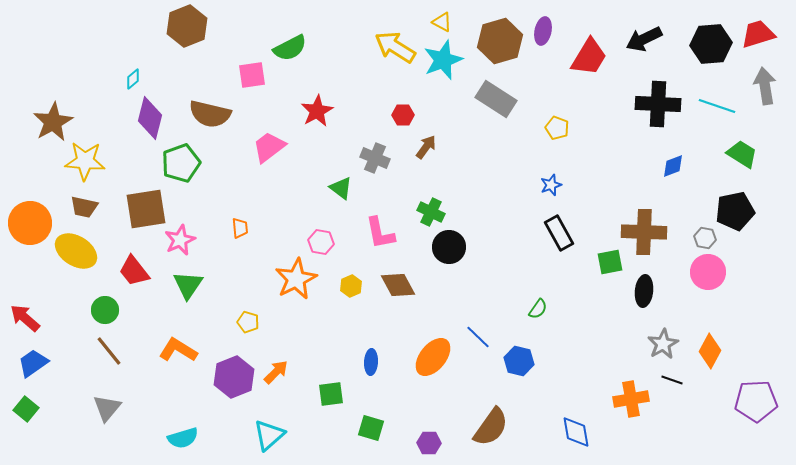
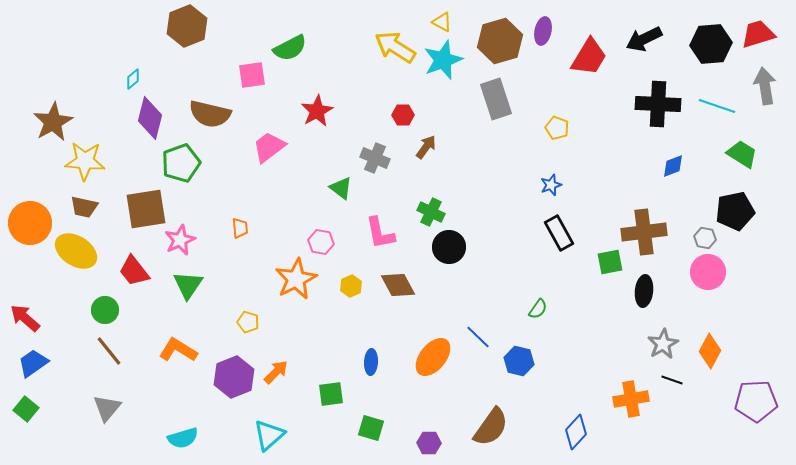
gray rectangle at (496, 99): rotated 39 degrees clockwise
brown cross at (644, 232): rotated 9 degrees counterclockwise
blue diamond at (576, 432): rotated 52 degrees clockwise
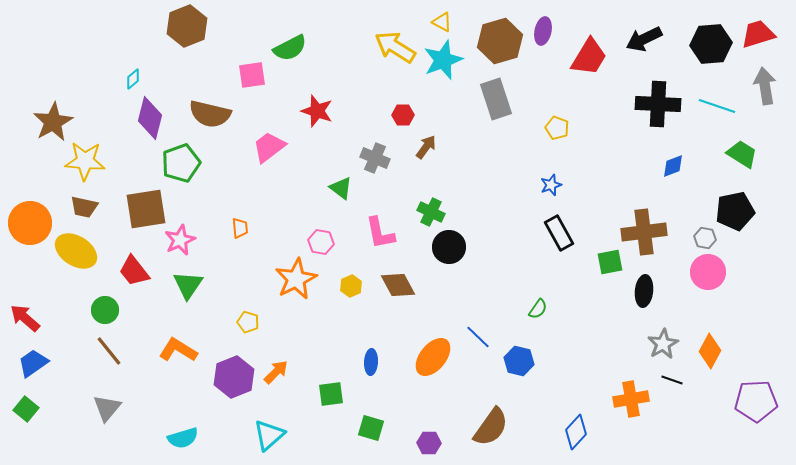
red star at (317, 111): rotated 24 degrees counterclockwise
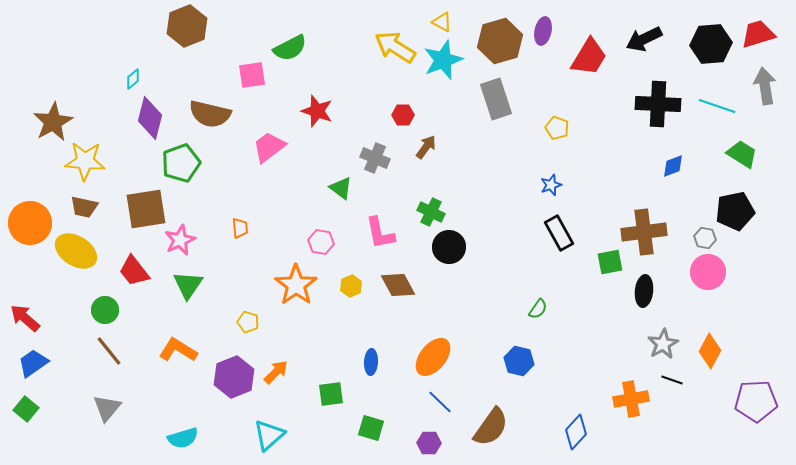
orange star at (296, 279): moved 6 px down; rotated 9 degrees counterclockwise
blue line at (478, 337): moved 38 px left, 65 px down
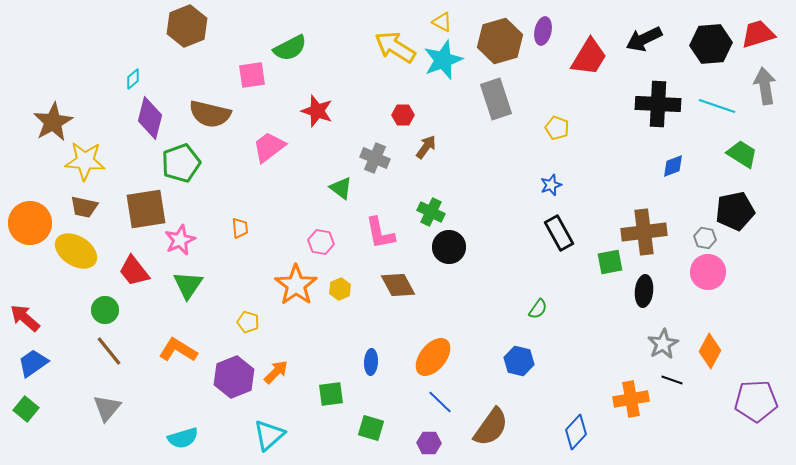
yellow hexagon at (351, 286): moved 11 px left, 3 px down
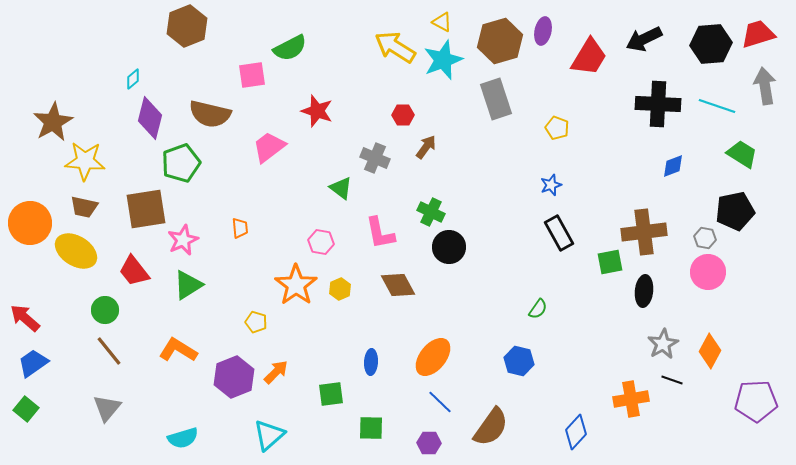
pink star at (180, 240): moved 3 px right
green triangle at (188, 285): rotated 24 degrees clockwise
yellow pentagon at (248, 322): moved 8 px right
green square at (371, 428): rotated 16 degrees counterclockwise
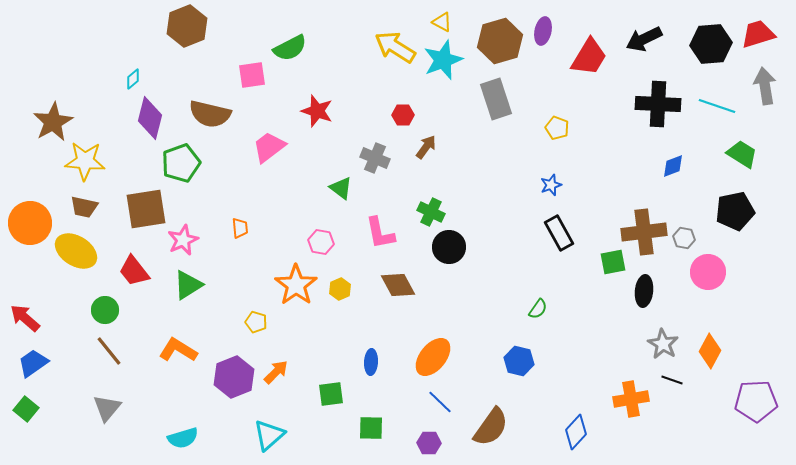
gray hexagon at (705, 238): moved 21 px left
green square at (610, 262): moved 3 px right
gray star at (663, 344): rotated 12 degrees counterclockwise
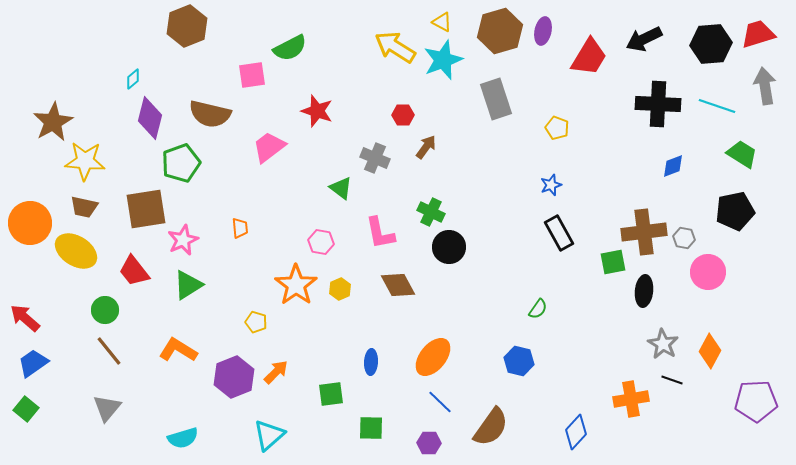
brown hexagon at (500, 41): moved 10 px up
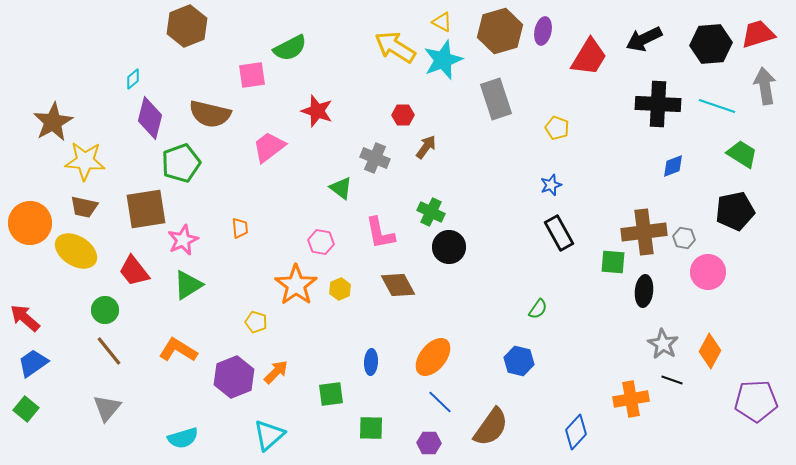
green square at (613, 262): rotated 16 degrees clockwise
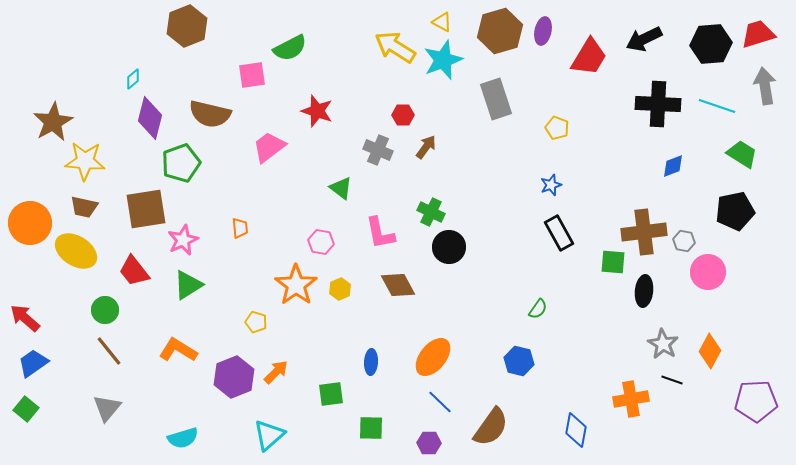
gray cross at (375, 158): moved 3 px right, 8 px up
gray hexagon at (684, 238): moved 3 px down
blue diamond at (576, 432): moved 2 px up; rotated 32 degrees counterclockwise
